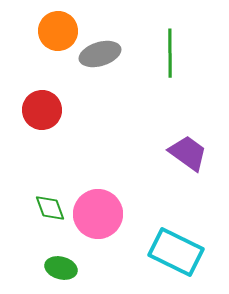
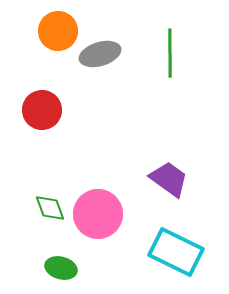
purple trapezoid: moved 19 px left, 26 px down
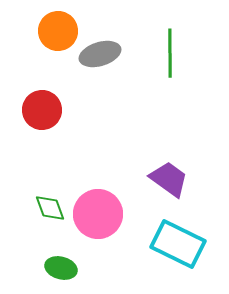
cyan rectangle: moved 2 px right, 8 px up
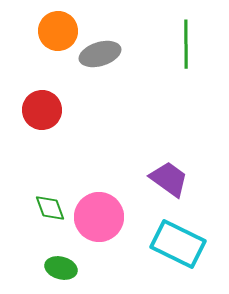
green line: moved 16 px right, 9 px up
pink circle: moved 1 px right, 3 px down
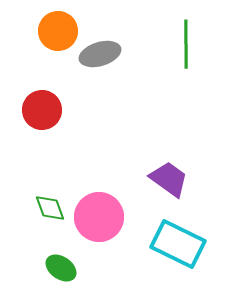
green ellipse: rotated 20 degrees clockwise
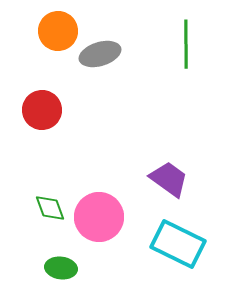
green ellipse: rotated 28 degrees counterclockwise
